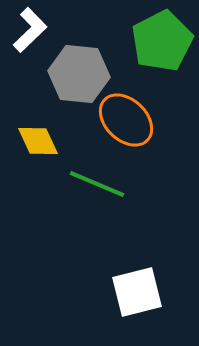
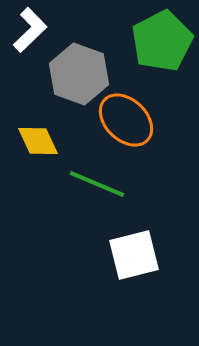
gray hexagon: rotated 14 degrees clockwise
white square: moved 3 px left, 37 px up
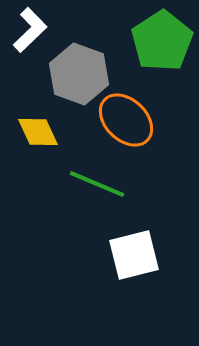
green pentagon: rotated 6 degrees counterclockwise
yellow diamond: moved 9 px up
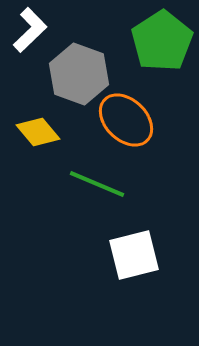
yellow diamond: rotated 15 degrees counterclockwise
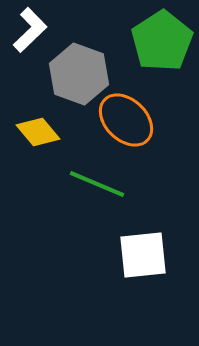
white square: moved 9 px right; rotated 8 degrees clockwise
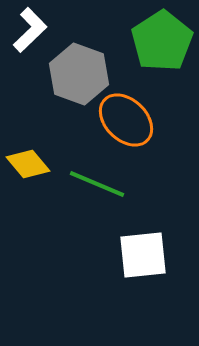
yellow diamond: moved 10 px left, 32 px down
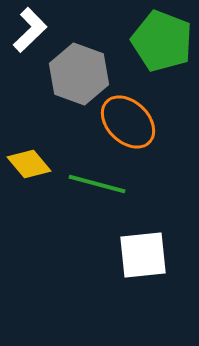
green pentagon: rotated 18 degrees counterclockwise
orange ellipse: moved 2 px right, 2 px down
yellow diamond: moved 1 px right
green line: rotated 8 degrees counterclockwise
